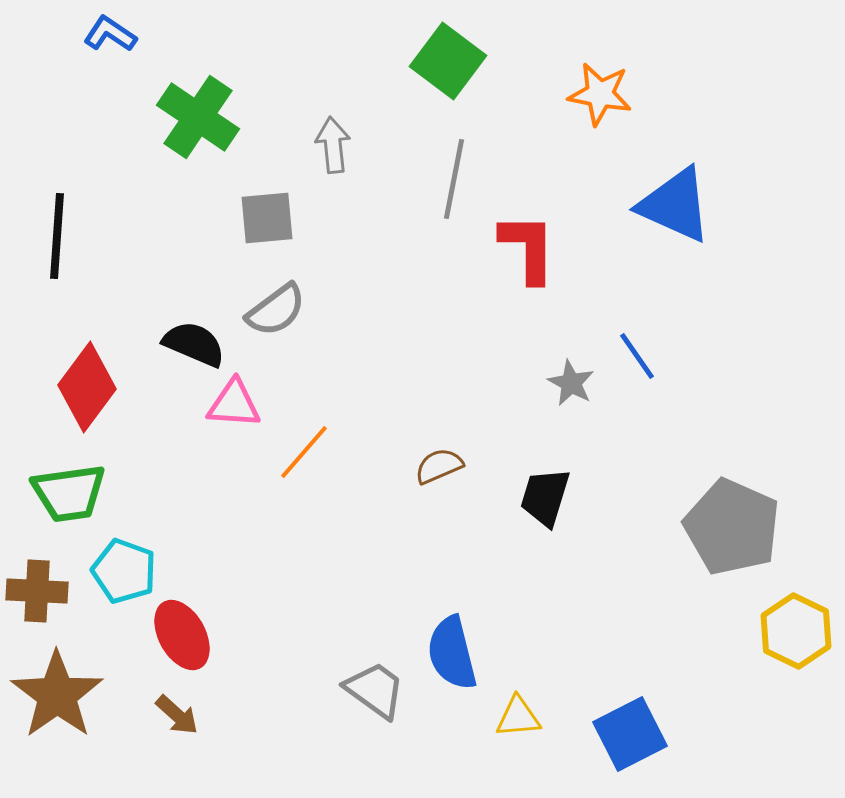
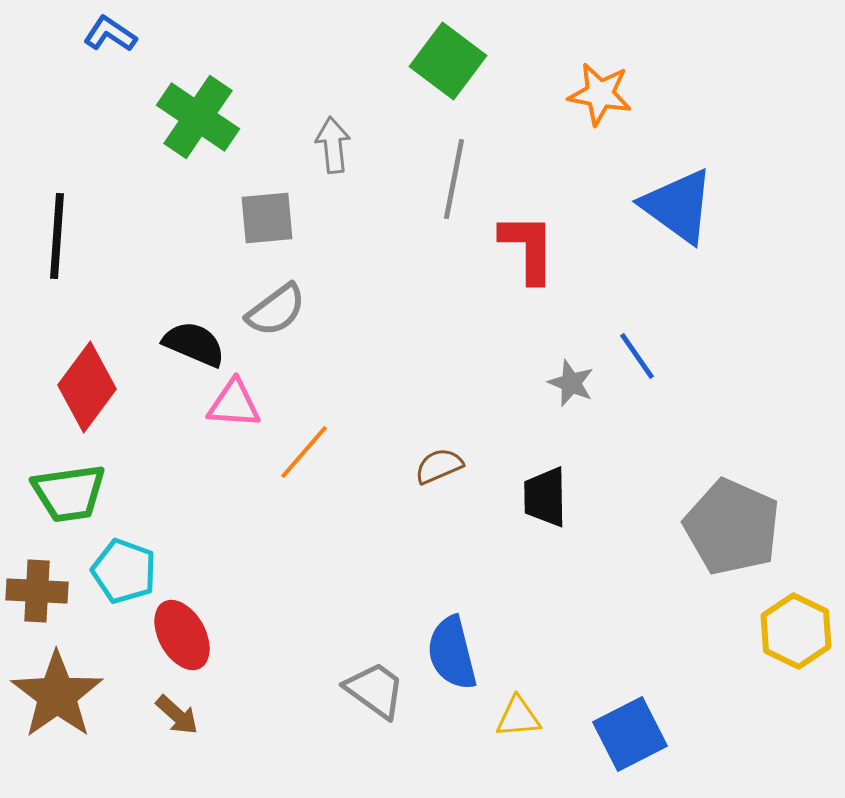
blue triangle: moved 3 px right, 1 px down; rotated 12 degrees clockwise
gray star: rotated 6 degrees counterclockwise
black trapezoid: rotated 18 degrees counterclockwise
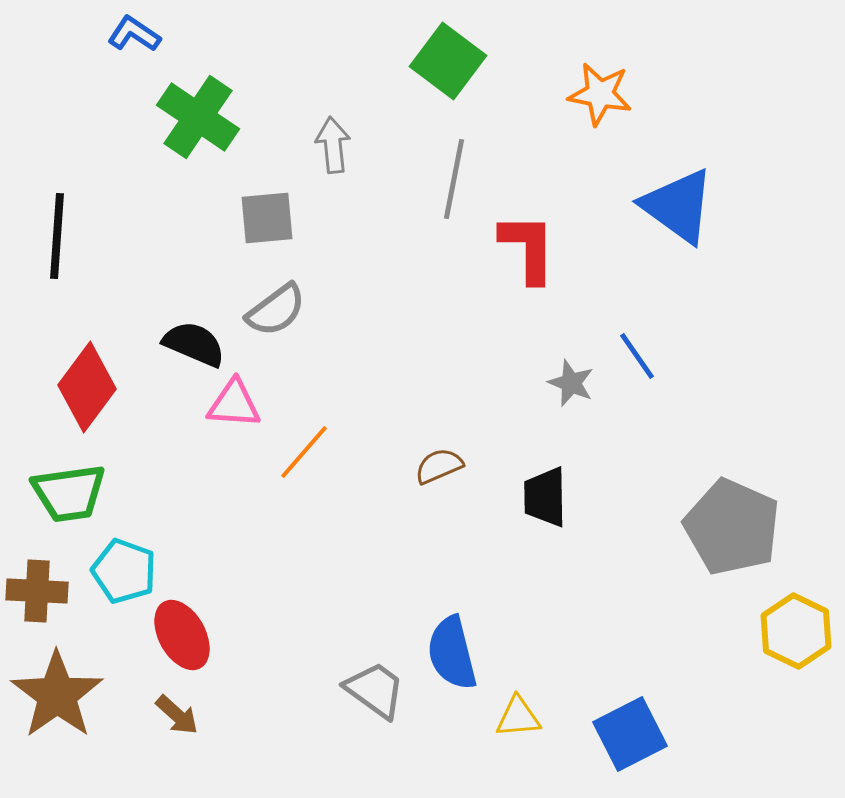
blue L-shape: moved 24 px right
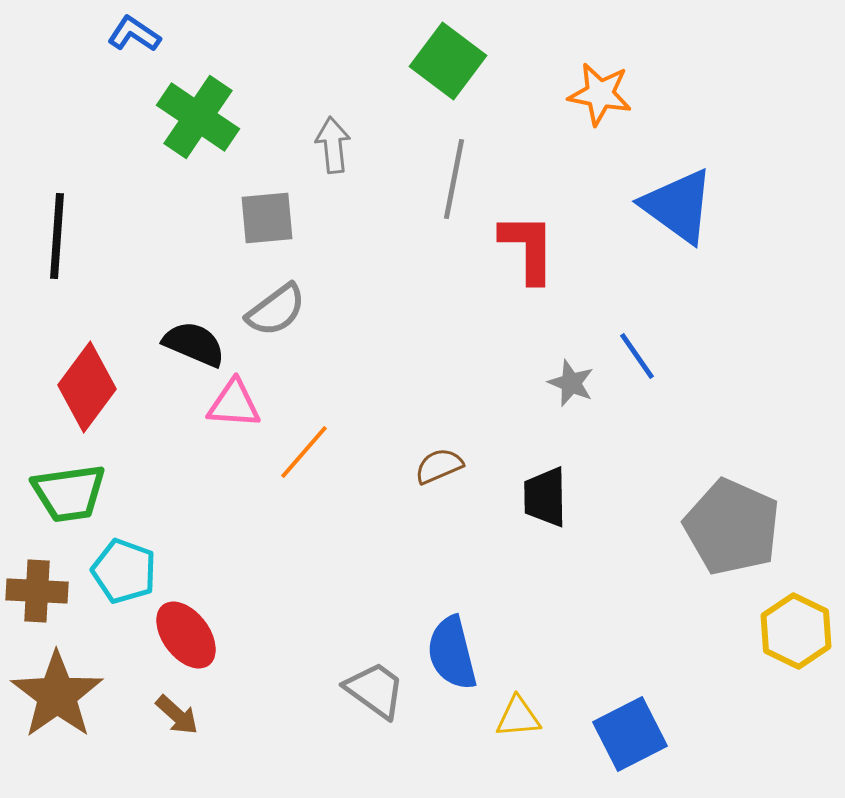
red ellipse: moved 4 px right; rotated 8 degrees counterclockwise
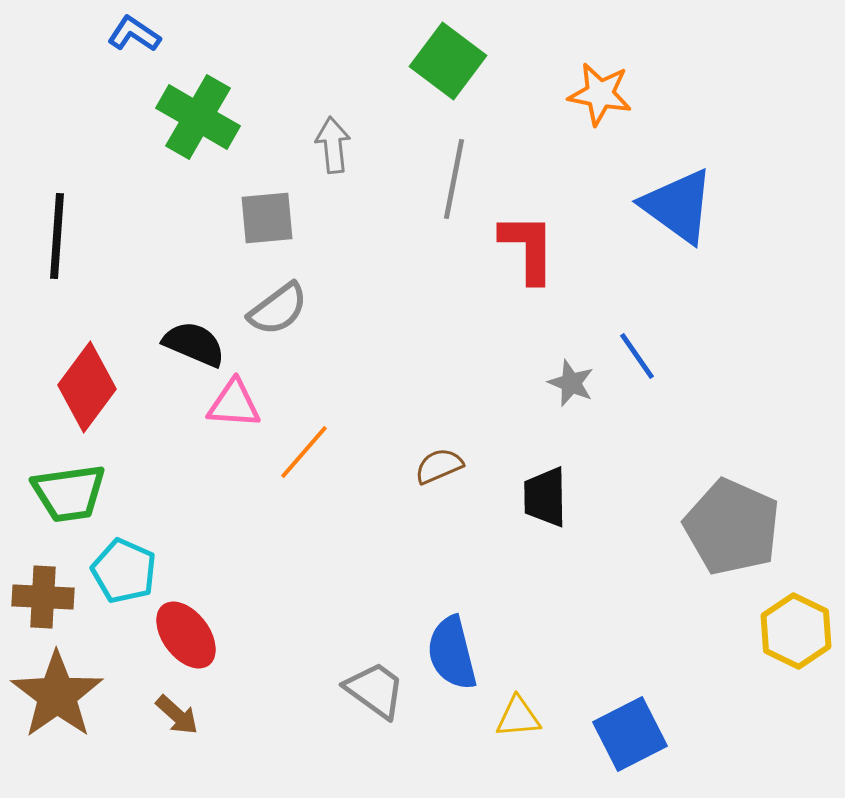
green cross: rotated 4 degrees counterclockwise
gray semicircle: moved 2 px right, 1 px up
cyan pentagon: rotated 4 degrees clockwise
brown cross: moved 6 px right, 6 px down
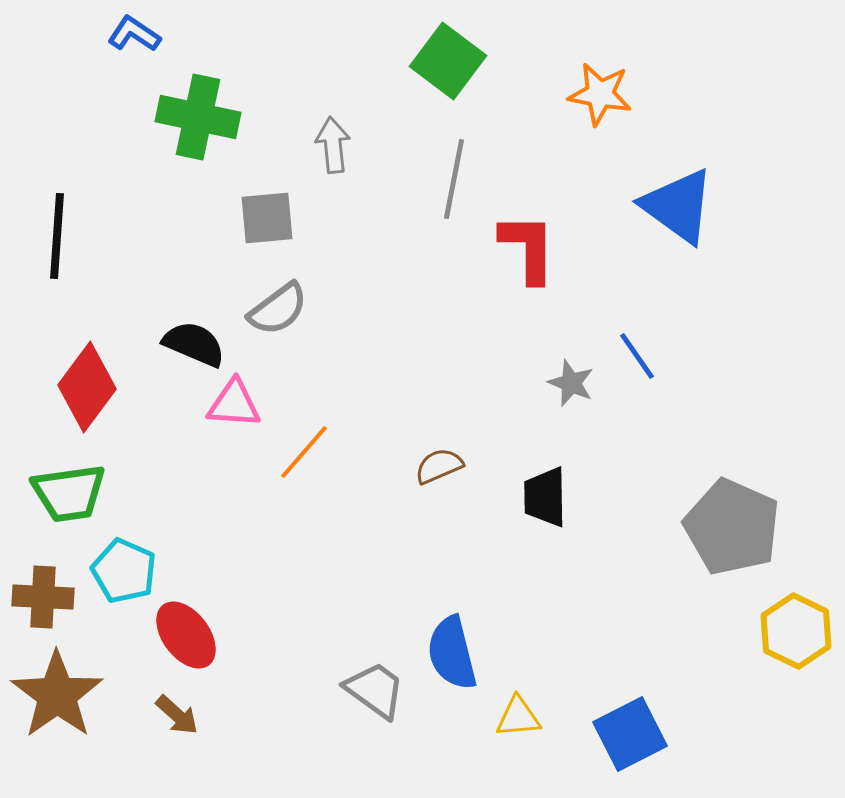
green cross: rotated 18 degrees counterclockwise
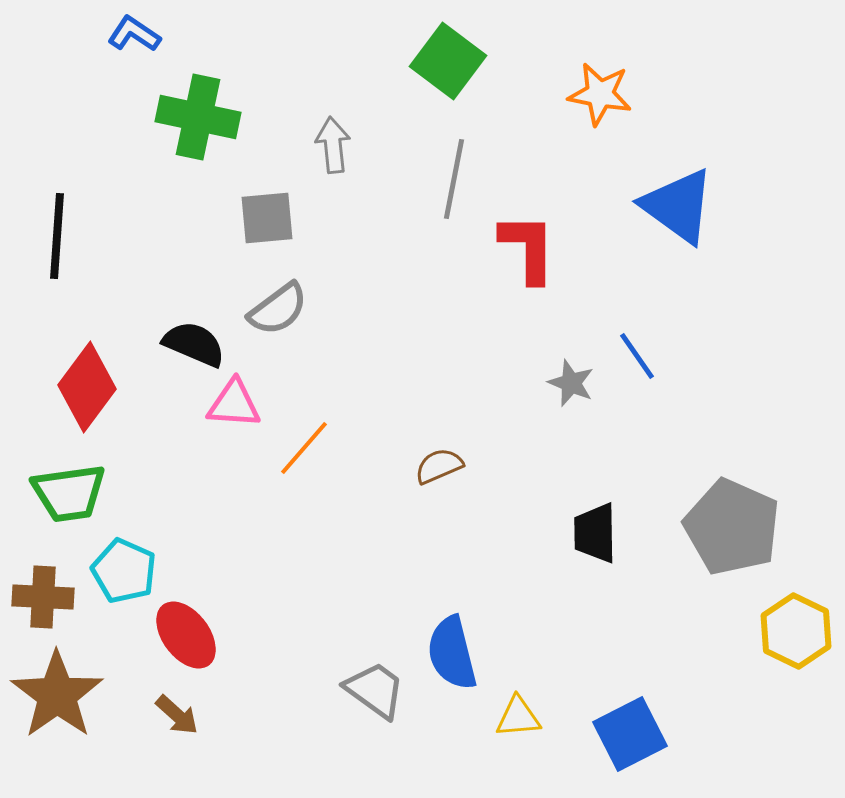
orange line: moved 4 px up
black trapezoid: moved 50 px right, 36 px down
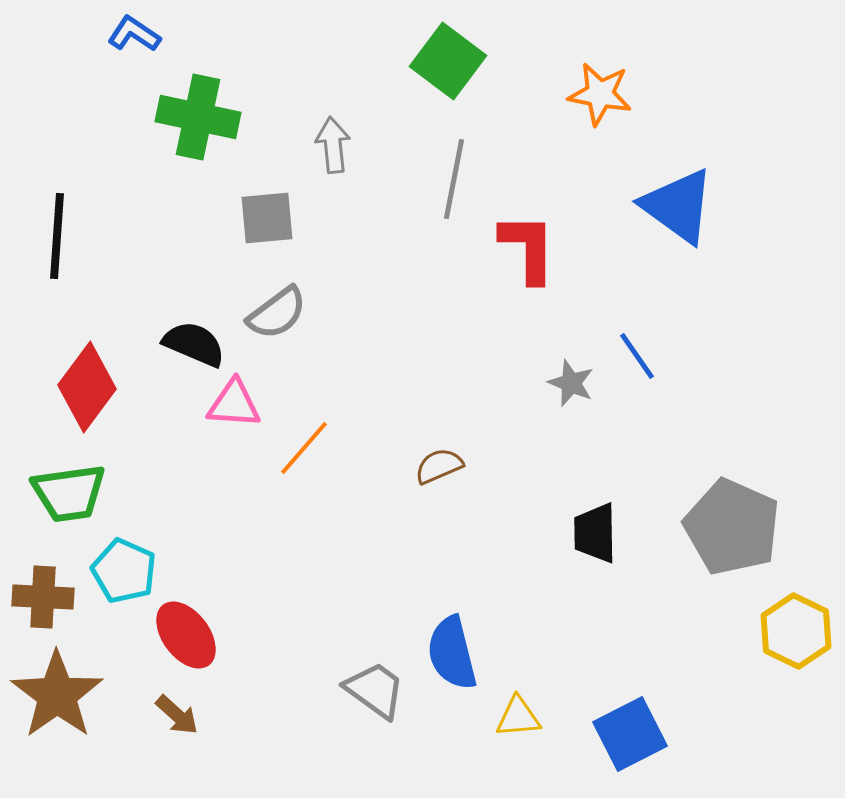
gray semicircle: moved 1 px left, 4 px down
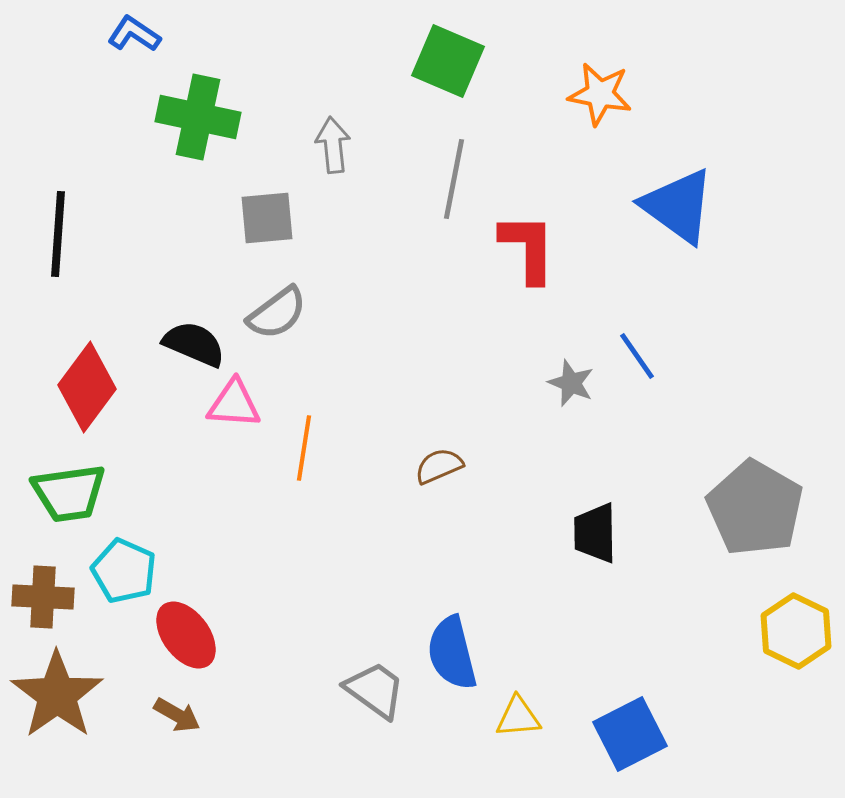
green square: rotated 14 degrees counterclockwise
black line: moved 1 px right, 2 px up
orange line: rotated 32 degrees counterclockwise
gray pentagon: moved 23 px right, 19 px up; rotated 6 degrees clockwise
brown arrow: rotated 12 degrees counterclockwise
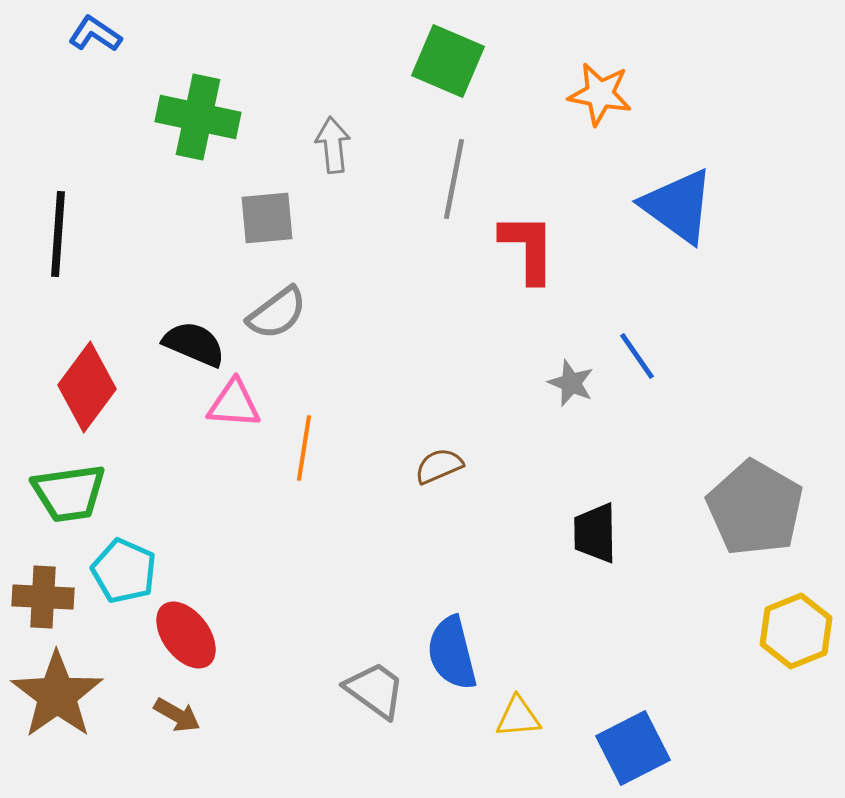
blue L-shape: moved 39 px left
yellow hexagon: rotated 12 degrees clockwise
blue square: moved 3 px right, 14 px down
